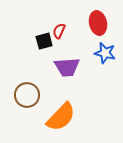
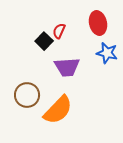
black square: rotated 30 degrees counterclockwise
blue star: moved 2 px right
orange semicircle: moved 3 px left, 7 px up
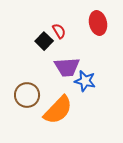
red semicircle: rotated 126 degrees clockwise
blue star: moved 22 px left, 28 px down
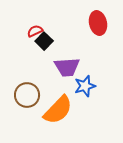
red semicircle: moved 24 px left; rotated 84 degrees counterclockwise
blue star: moved 5 px down; rotated 30 degrees counterclockwise
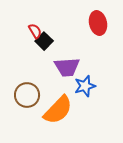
red semicircle: rotated 84 degrees clockwise
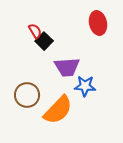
blue star: rotated 20 degrees clockwise
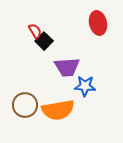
brown circle: moved 2 px left, 10 px down
orange semicircle: rotated 36 degrees clockwise
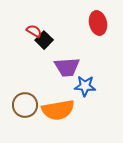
red semicircle: moved 1 px left; rotated 28 degrees counterclockwise
black square: moved 1 px up
